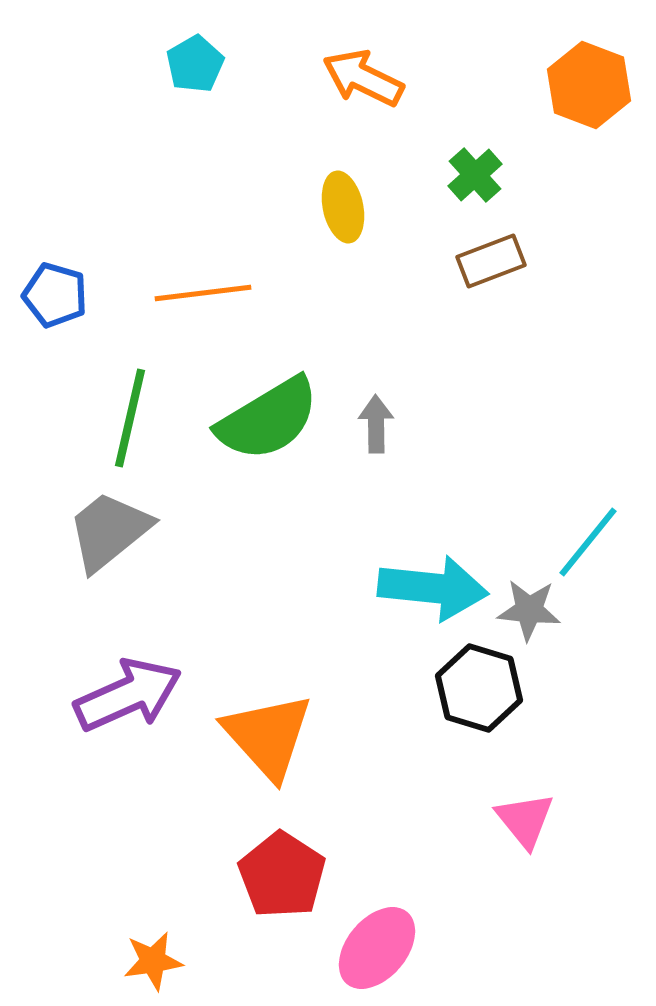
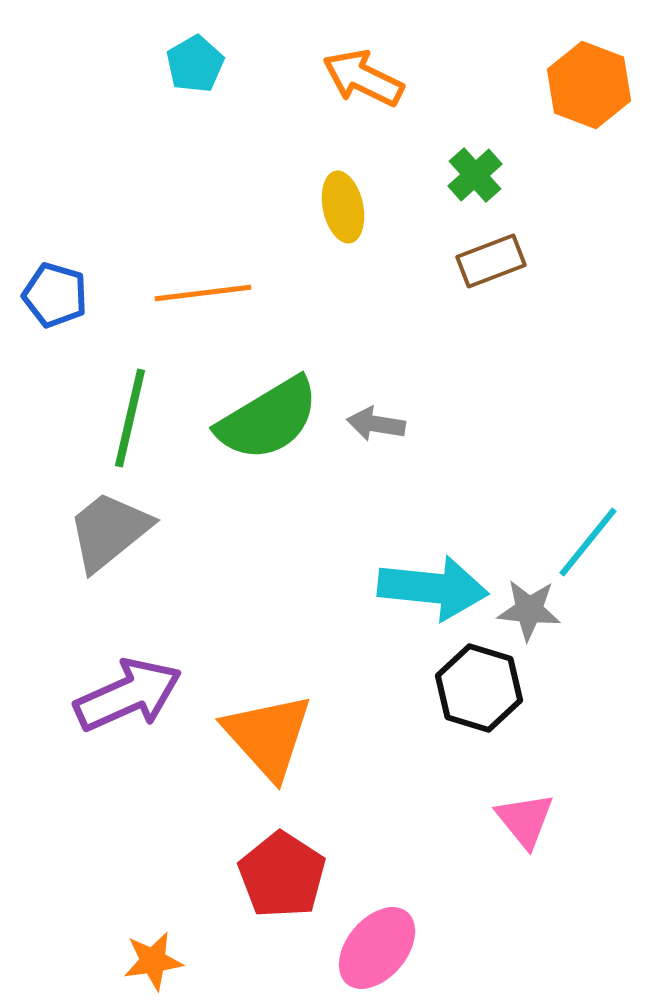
gray arrow: rotated 80 degrees counterclockwise
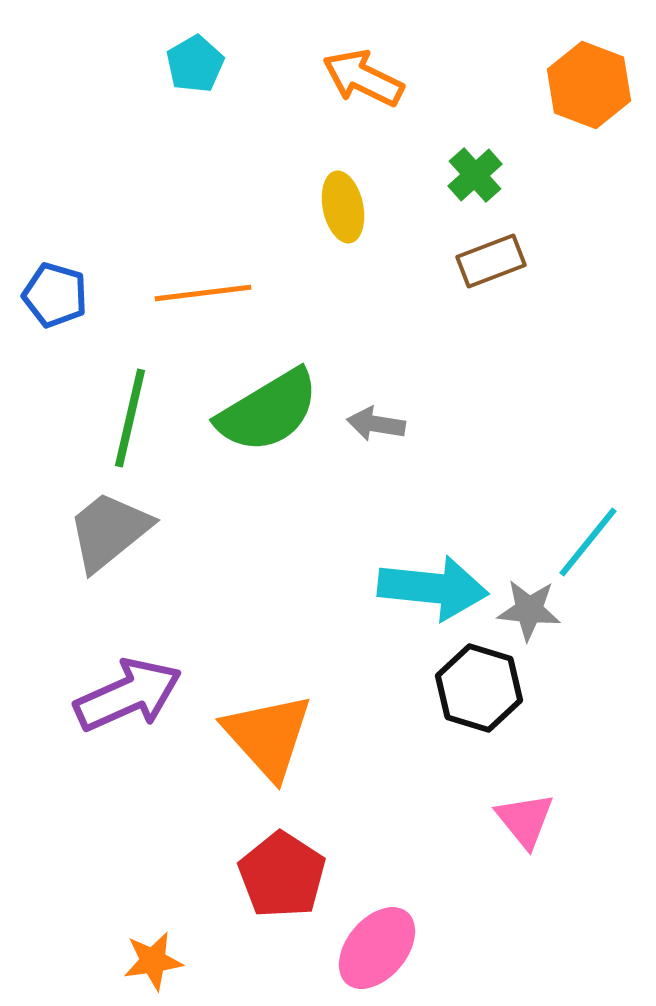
green semicircle: moved 8 px up
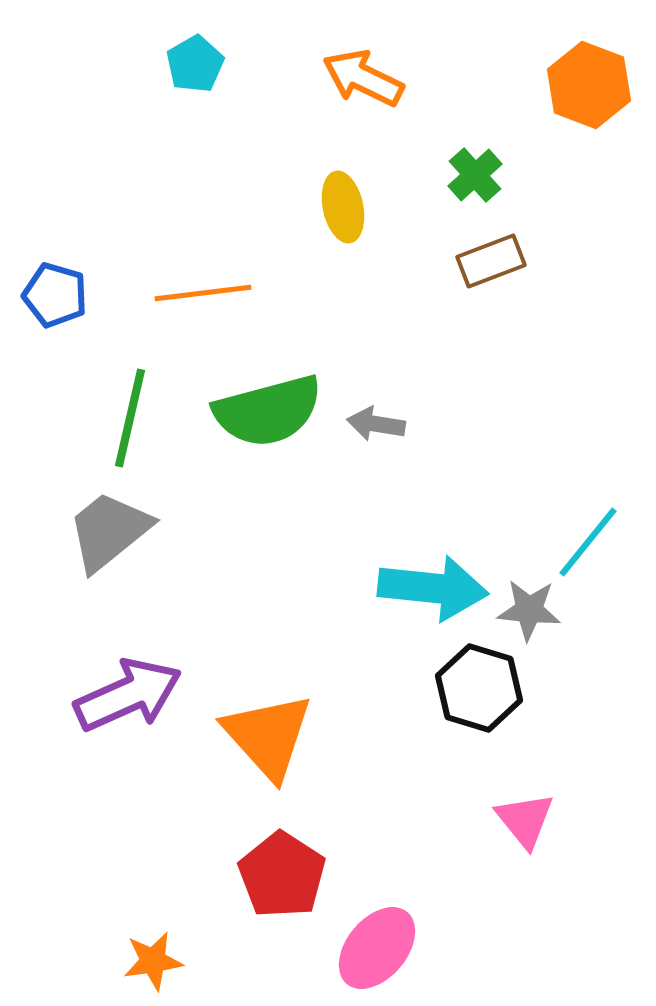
green semicircle: rotated 16 degrees clockwise
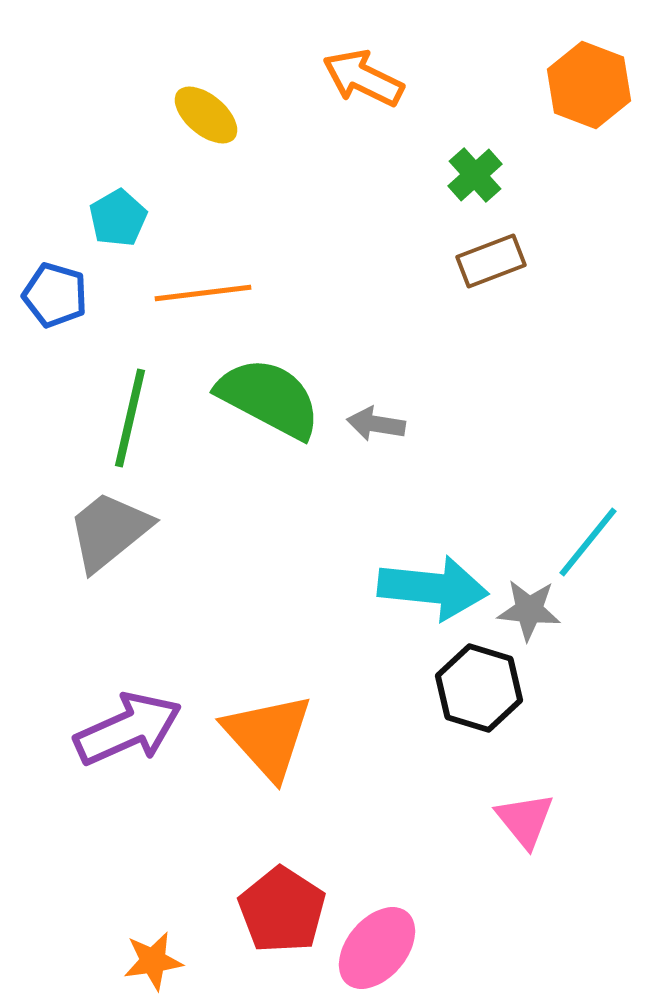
cyan pentagon: moved 77 px left, 154 px down
yellow ellipse: moved 137 px left, 92 px up; rotated 38 degrees counterclockwise
green semicircle: moved 1 px right, 13 px up; rotated 137 degrees counterclockwise
purple arrow: moved 34 px down
red pentagon: moved 35 px down
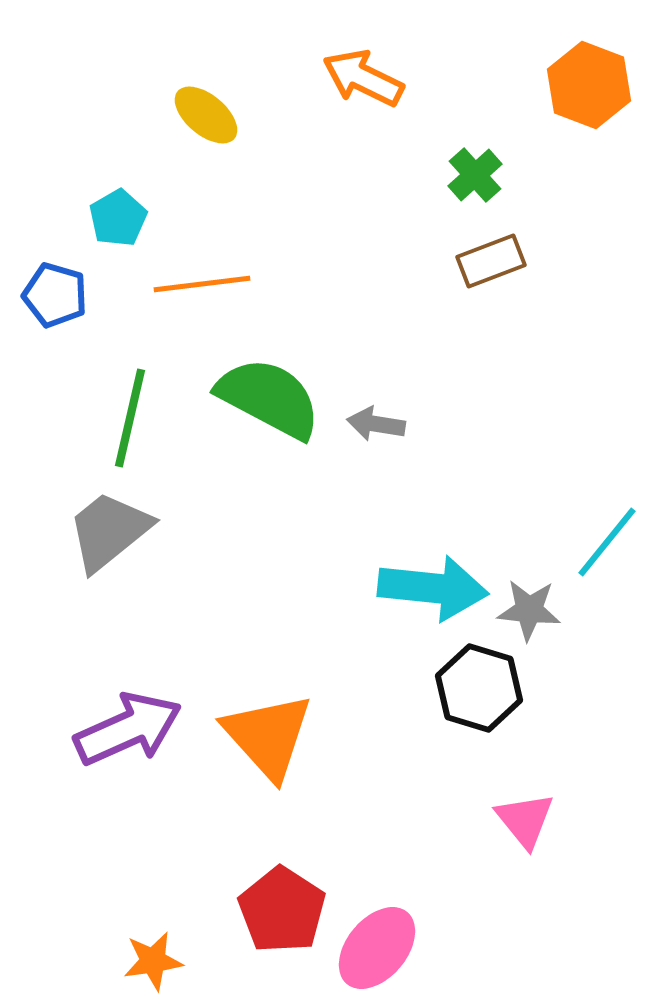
orange line: moved 1 px left, 9 px up
cyan line: moved 19 px right
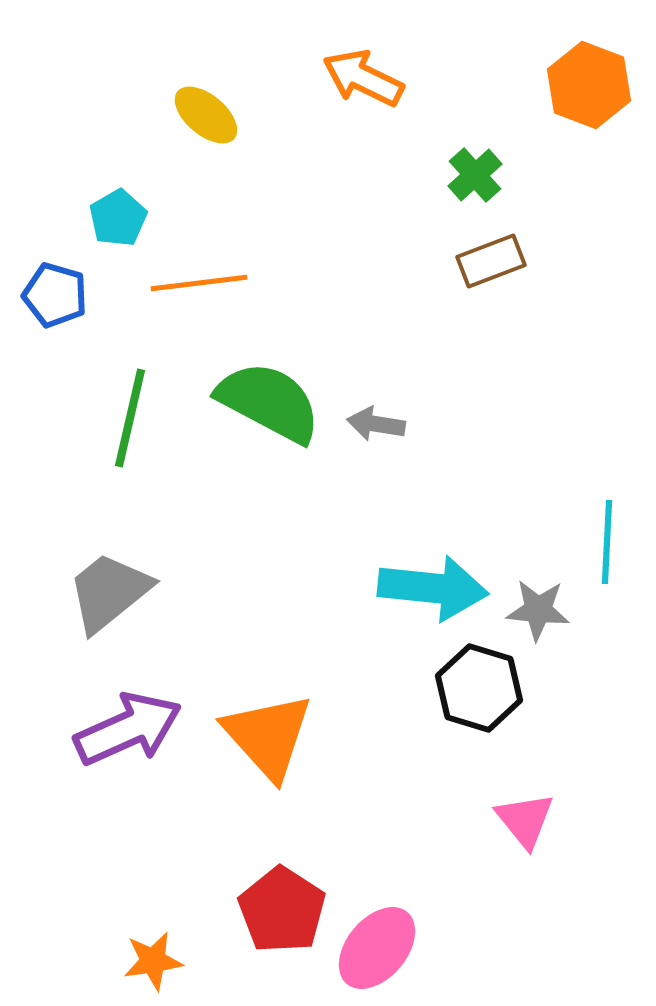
orange line: moved 3 px left, 1 px up
green semicircle: moved 4 px down
gray trapezoid: moved 61 px down
cyan line: rotated 36 degrees counterclockwise
gray star: moved 9 px right
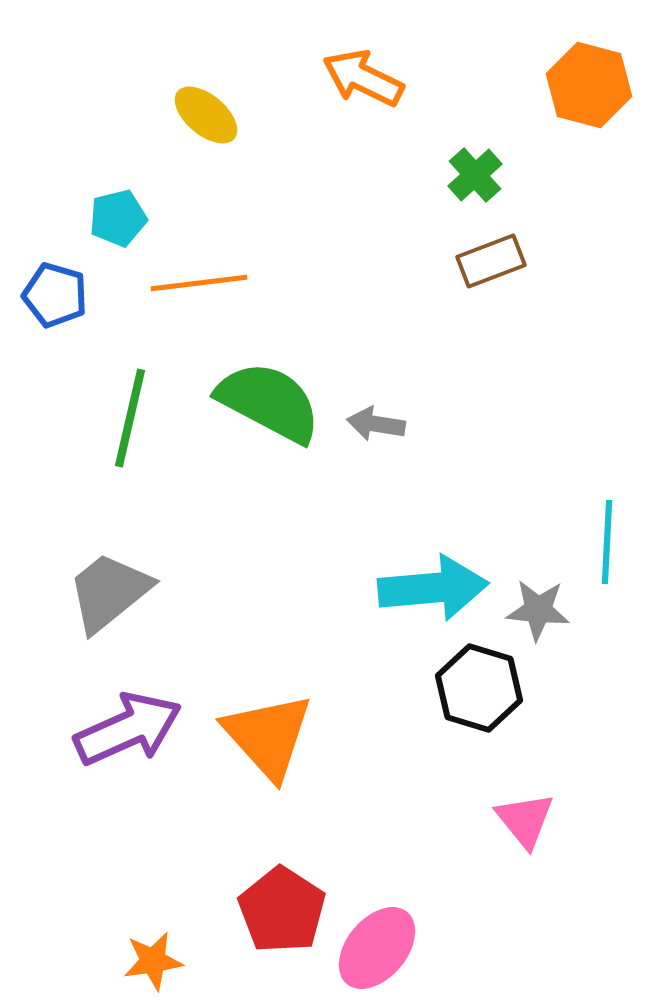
orange hexagon: rotated 6 degrees counterclockwise
cyan pentagon: rotated 16 degrees clockwise
cyan arrow: rotated 11 degrees counterclockwise
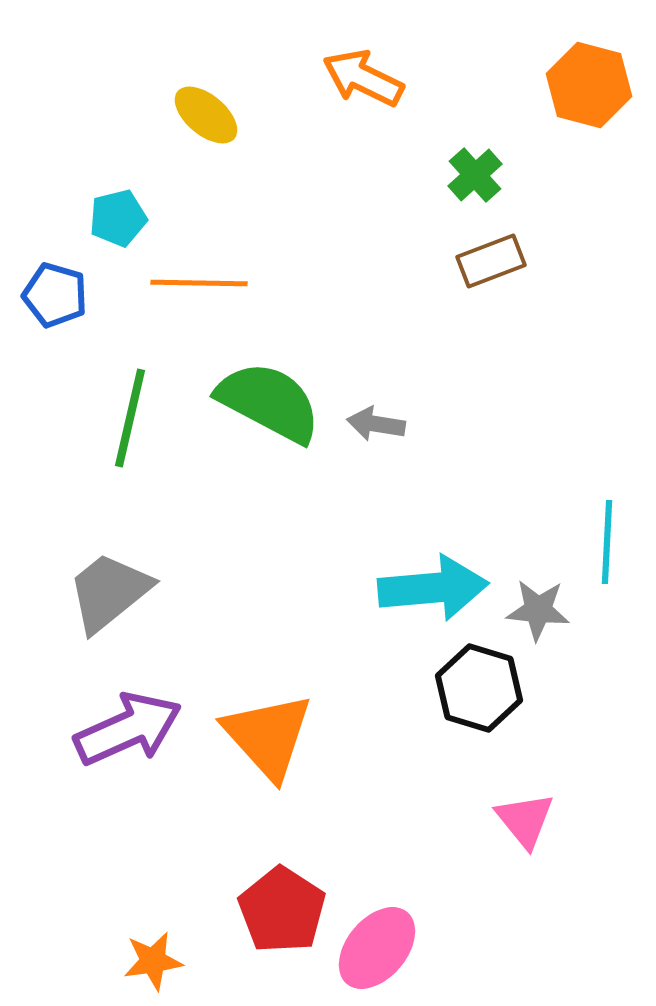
orange line: rotated 8 degrees clockwise
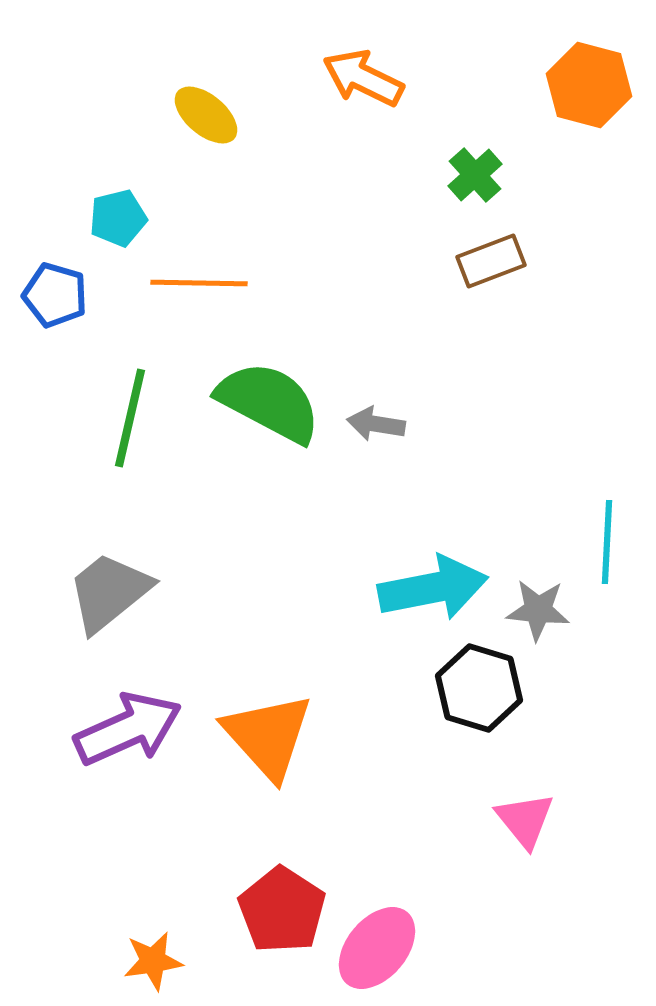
cyan arrow: rotated 6 degrees counterclockwise
